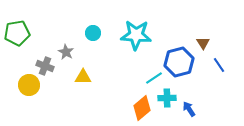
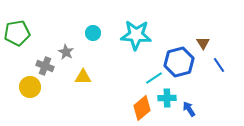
yellow circle: moved 1 px right, 2 px down
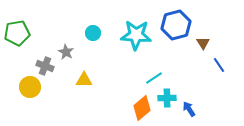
blue hexagon: moved 3 px left, 37 px up
yellow triangle: moved 1 px right, 3 px down
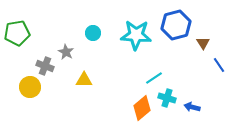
cyan cross: rotated 18 degrees clockwise
blue arrow: moved 3 px right, 2 px up; rotated 42 degrees counterclockwise
